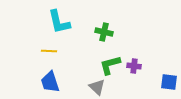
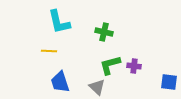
blue trapezoid: moved 10 px right
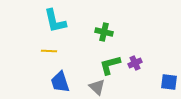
cyan L-shape: moved 4 px left, 1 px up
purple cross: moved 1 px right, 3 px up; rotated 32 degrees counterclockwise
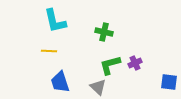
gray triangle: moved 1 px right
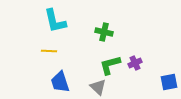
blue square: rotated 18 degrees counterclockwise
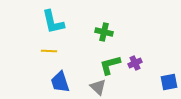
cyan L-shape: moved 2 px left, 1 px down
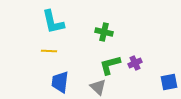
blue trapezoid: rotated 25 degrees clockwise
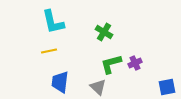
green cross: rotated 18 degrees clockwise
yellow line: rotated 14 degrees counterclockwise
green L-shape: moved 1 px right, 1 px up
blue square: moved 2 px left, 5 px down
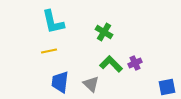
green L-shape: rotated 60 degrees clockwise
gray triangle: moved 7 px left, 3 px up
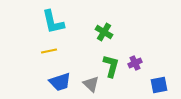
green L-shape: moved 2 px down; rotated 60 degrees clockwise
blue trapezoid: rotated 115 degrees counterclockwise
blue square: moved 8 px left, 2 px up
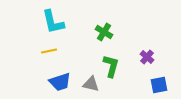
purple cross: moved 12 px right, 6 px up; rotated 24 degrees counterclockwise
gray triangle: rotated 30 degrees counterclockwise
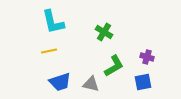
purple cross: rotated 24 degrees counterclockwise
green L-shape: moved 3 px right; rotated 45 degrees clockwise
blue square: moved 16 px left, 3 px up
